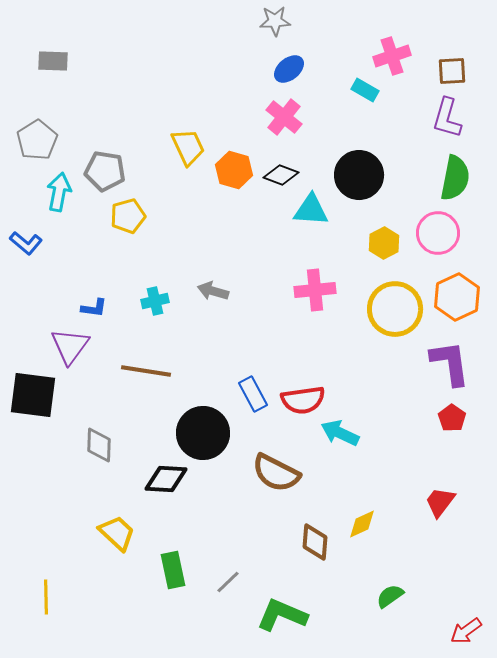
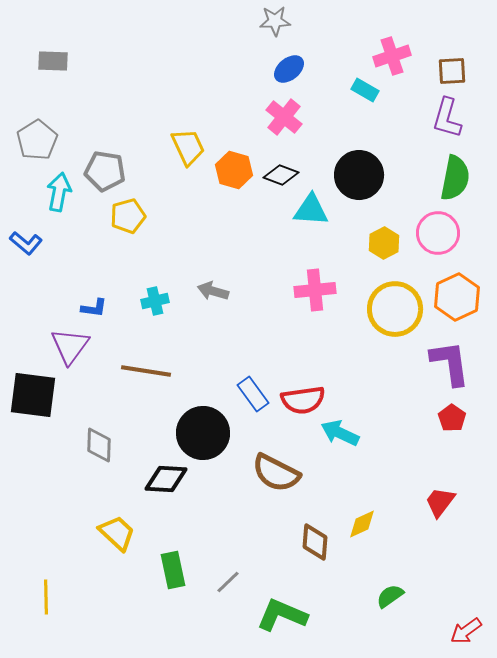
blue rectangle at (253, 394): rotated 8 degrees counterclockwise
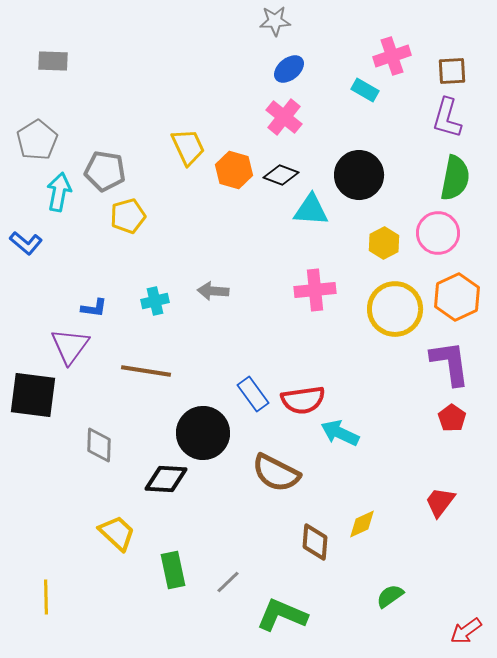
gray arrow at (213, 291): rotated 12 degrees counterclockwise
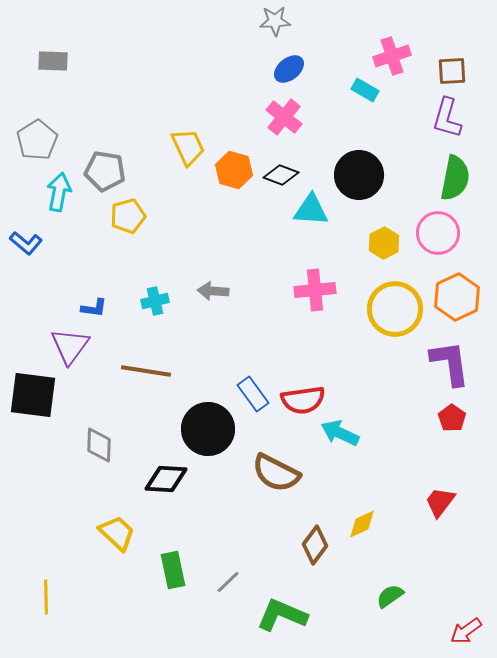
black circle at (203, 433): moved 5 px right, 4 px up
brown diamond at (315, 542): moved 3 px down; rotated 33 degrees clockwise
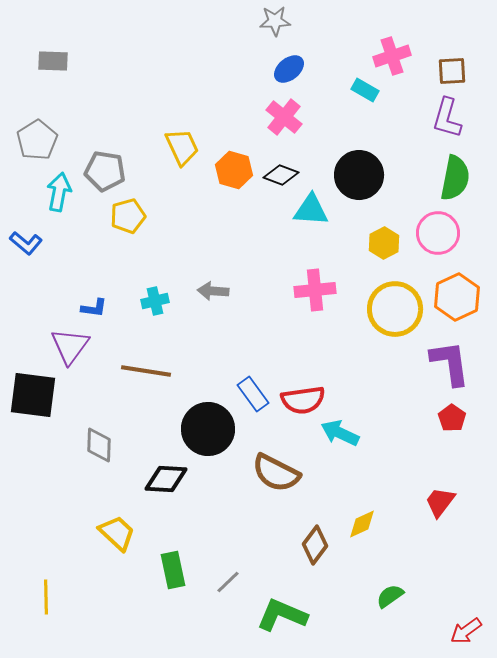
yellow trapezoid at (188, 147): moved 6 px left
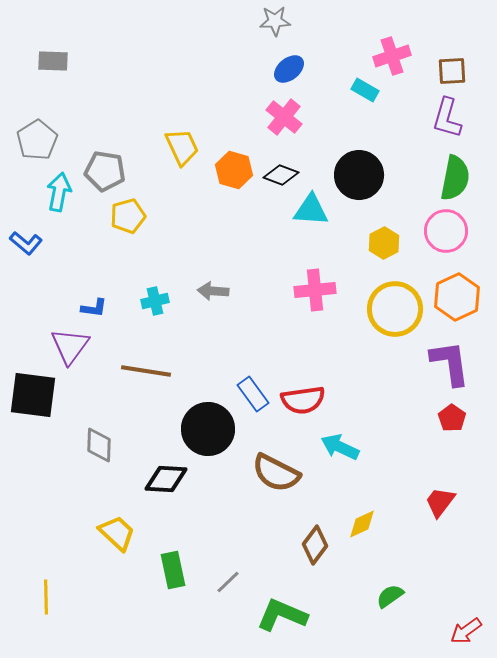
pink circle at (438, 233): moved 8 px right, 2 px up
cyan arrow at (340, 433): moved 14 px down
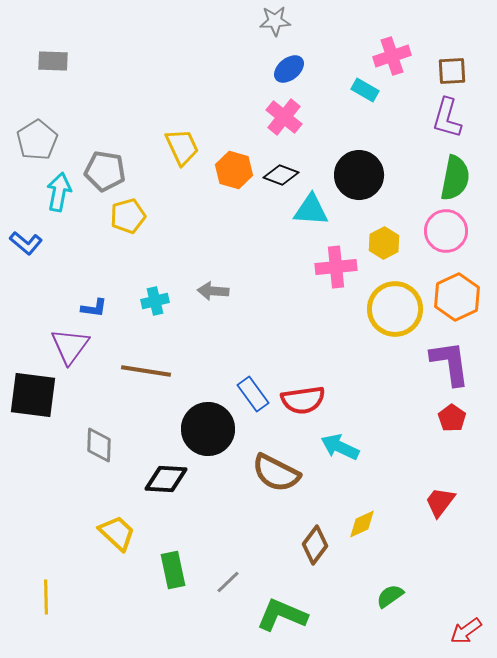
pink cross at (315, 290): moved 21 px right, 23 px up
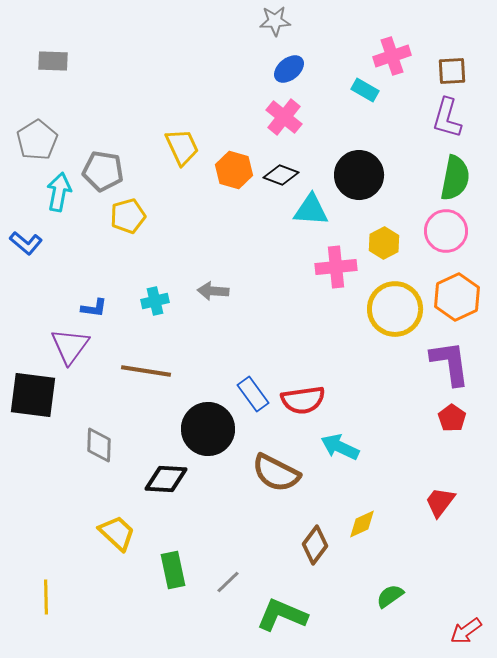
gray pentagon at (105, 171): moved 2 px left
